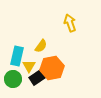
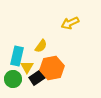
yellow arrow: rotated 96 degrees counterclockwise
yellow triangle: moved 2 px left, 1 px down
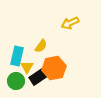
orange hexagon: moved 2 px right
green circle: moved 3 px right, 2 px down
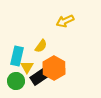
yellow arrow: moved 5 px left, 2 px up
orange hexagon: rotated 20 degrees counterclockwise
black rectangle: moved 1 px right
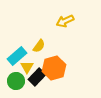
yellow semicircle: moved 2 px left
cyan rectangle: rotated 36 degrees clockwise
orange hexagon: rotated 15 degrees clockwise
black rectangle: moved 2 px left; rotated 12 degrees counterclockwise
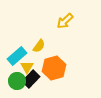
yellow arrow: rotated 18 degrees counterclockwise
black rectangle: moved 6 px left, 2 px down
green circle: moved 1 px right
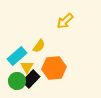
orange hexagon: rotated 10 degrees clockwise
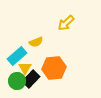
yellow arrow: moved 1 px right, 2 px down
yellow semicircle: moved 3 px left, 4 px up; rotated 32 degrees clockwise
yellow triangle: moved 2 px left, 1 px down
